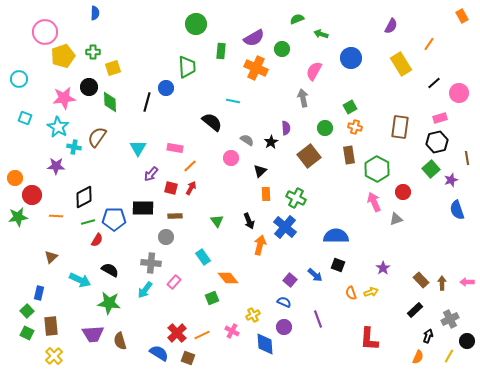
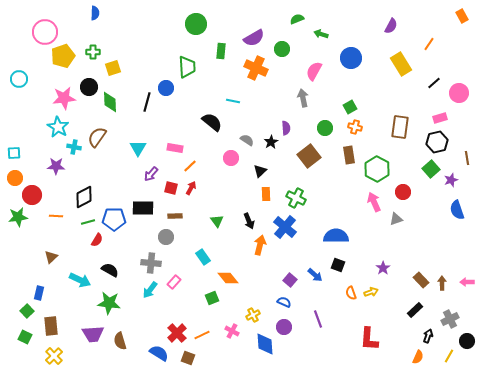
cyan square at (25, 118): moved 11 px left, 35 px down; rotated 24 degrees counterclockwise
cyan arrow at (145, 290): moved 5 px right
green square at (27, 333): moved 2 px left, 4 px down
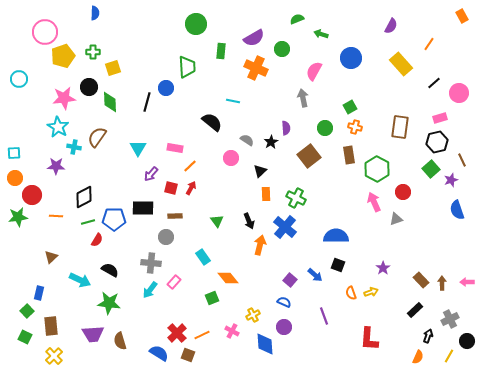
yellow rectangle at (401, 64): rotated 10 degrees counterclockwise
brown line at (467, 158): moved 5 px left, 2 px down; rotated 16 degrees counterclockwise
purple line at (318, 319): moved 6 px right, 3 px up
brown square at (188, 358): moved 3 px up
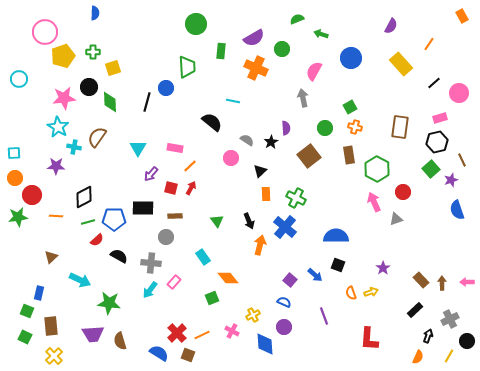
red semicircle at (97, 240): rotated 16 degrees clockwise
black semicircle at (110, 270): moved 9 px right, 14 px up
green square at (27, 311): rotated 24 degrees counterclockwise
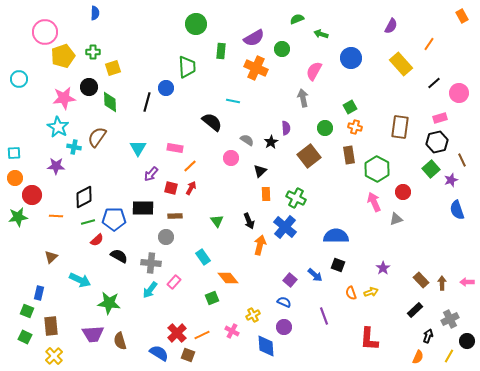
blue diamond at (265, 344): moved 1 px right, 2 px down
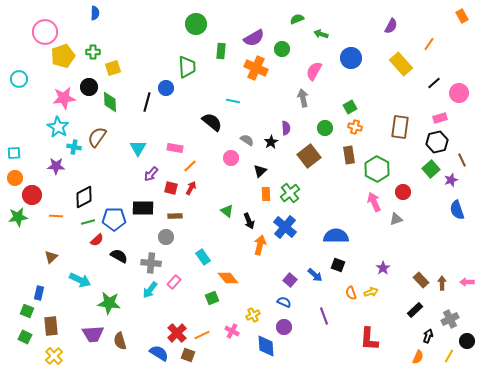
green cross at (296, 198): moved 6 px left, 5 px up; rotated 24 degrees clockwise
green triangle at (217, 221): moved 10 px right, 10 px up; rotated 16 degrees counterclockwise
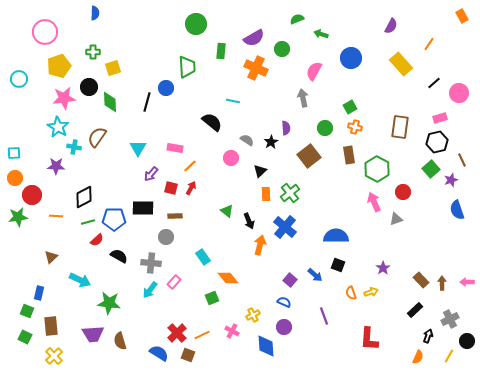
yellow pentagon at (63, 56): moved 4 px left, 10 px down
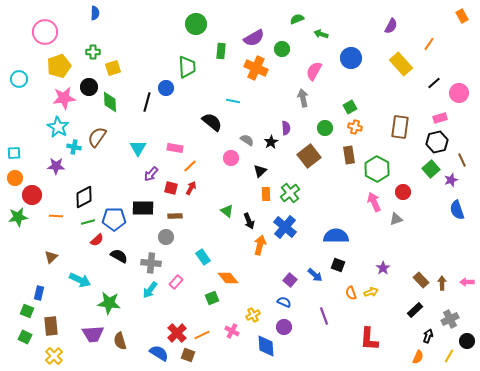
pink rectangle at (174, 282): moved 2 px right
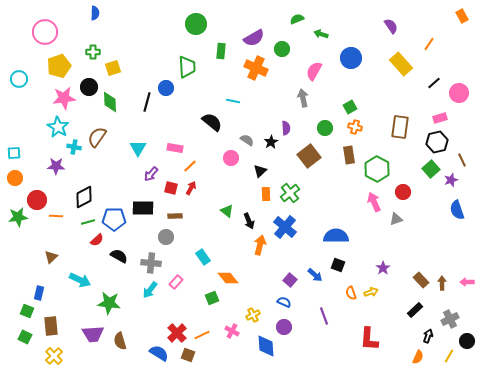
purple semicircle at (391, 26): rotated 63 degrees counterclockwise
red circle at (32, 195): moved 5 px right, 5 px down
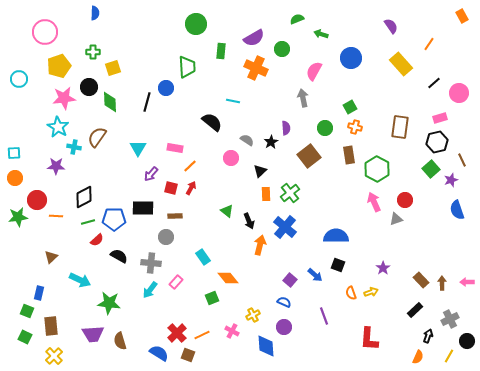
red circle at (403, 192): moved 2 px right, 8 px down
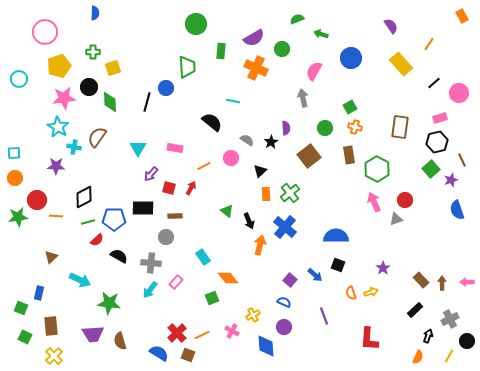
orange line at (190, 166): moved 14 px right; rotated 16 degrees clockwise
red square at (171, 188): moved 2 px left
green square at (27, 311): moved 6 px left, 3 px up
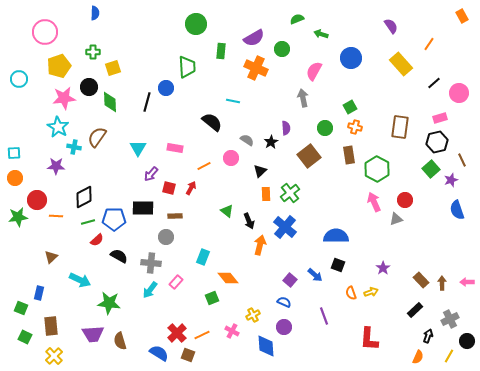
cyan rectangle at (203, 257): rotated 56 degrees clockwise
